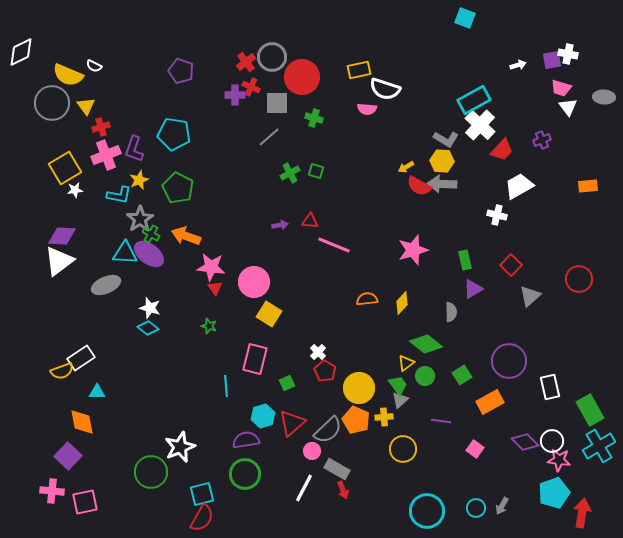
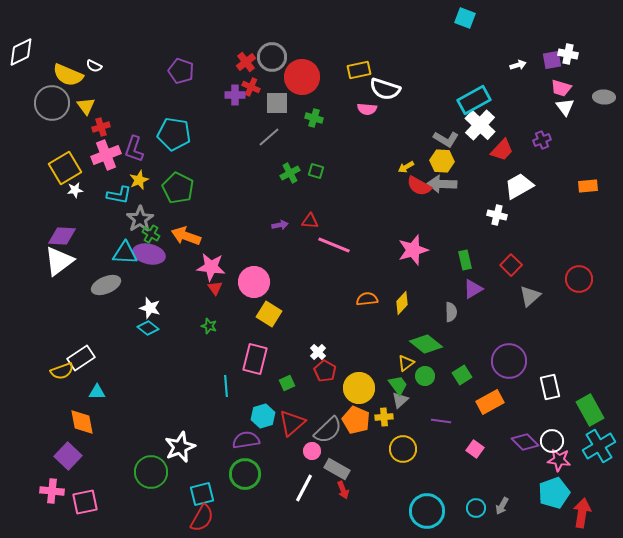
white triangle at (568, 107): moved 3 px left
purple ellipse at (149, 254): rotated 24 degrees counterclockwise
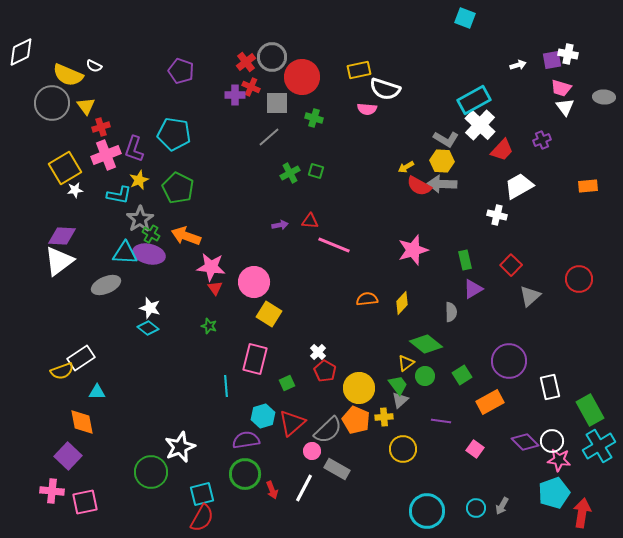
red arrow at (343, 490): moved 71 px left
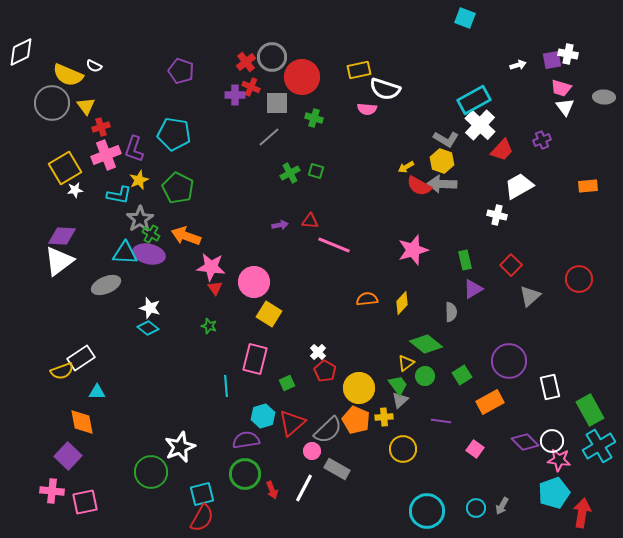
yellow hexagon at (442, 161): rotated 15 degrees clockwise
